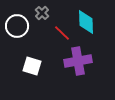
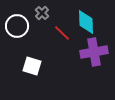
purple cross: moved 16 px right, 9 px up
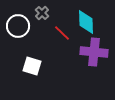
white circle: moved 1 px right
purple cross: rotated 16 degrees clockwise
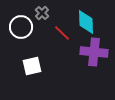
white circle: moved 3 px right, 1 px down
white square: rotated 30 degrees counterclockwise
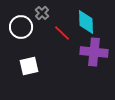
white square: moved 3 px left
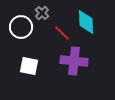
purple cross: moved 20 px left, 9 px down
white square: rotated 24 degrees clockwise
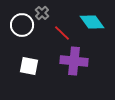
cyan diamond: moved 6 px right; rotated 35 degrees counterclockwise
white circle: moved 1 px right, 2 px up
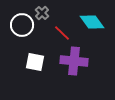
white square: moved 6 px right, 4 px up
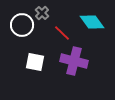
purple cross: rotated 8 degrees clockwise
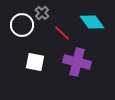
purple cross: moved 3 px right, 1 px down
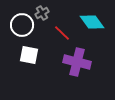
gray cross: rotated 16 degrees clockwise
white square: moved 6 px left, 7 px up
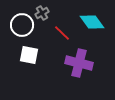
purple cross: moved 2 px right, 1 px down
